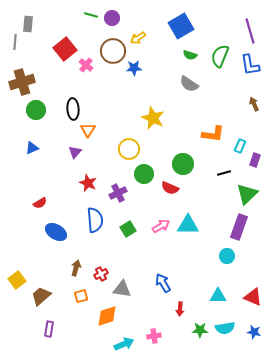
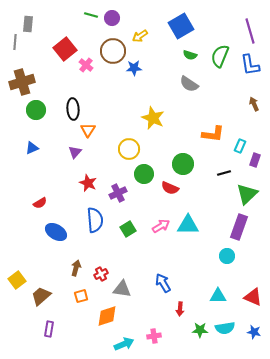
yellow arrow at (138, 38): moved 2 px right, 2 px up
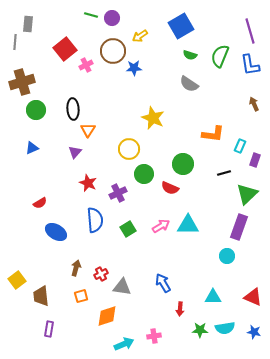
pink cross at (86, 65): rotated 24 degrees clockwise
gray triangle at (122, 289): moved 2 px up
brown trapezoid at (41, 296): rotated 55 degrees counterclockwise
cyan triangle at (218, 296): moved 5 px left, 1 px down
